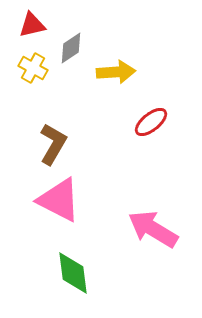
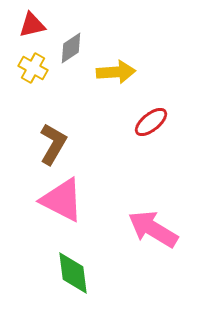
pink triangle: moved 3 px right
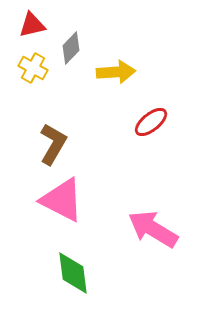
gray diamond: rotated 12 degrees counterclockwise
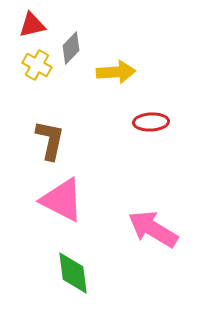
yellow cross: moved 4 px right, 3 px up
red ellipse: rotated 36 degrees clockwise
brown L-shape: moved 3 px left, 4 px up; rotated 18 degrees counterclockwise
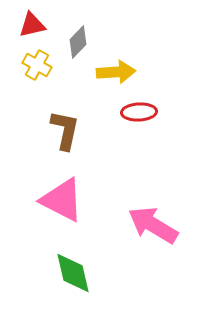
gray diamond: moved 7 px right, 6 px up
red ellipse: moved 12 px left, 10 px up
brown L-shape: moved 15 px right, 10 px up
pink arrow: moved 4 px up
green diamond: rotated 6 degrees counterclockwise
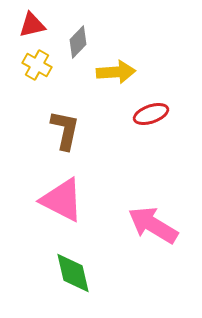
red ellipse: moved 12 px right, 2 px down; rotated 16 degrees counterclockwise
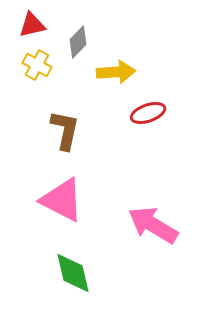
red ellipse: moved 3 px left, 1 px up
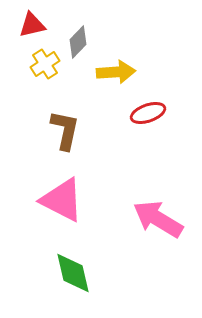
yellow cross: moved 8 px right, 1 px up; rotated 28 degrees clockwise
pink arrow: moved 5 px right, 6 px up
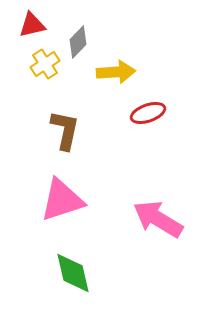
pink triangle: rotated 45 degrees counterclockwise
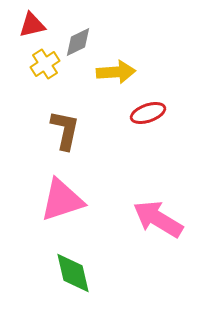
gray diamond: rotated 20 degrees clockwise
